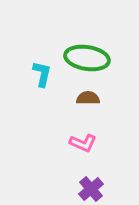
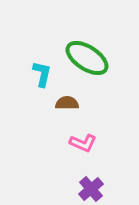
green ellipse: rotated 24 degrees clockwise
brown semicircle: moved 21 px left, 5 px down
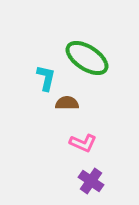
cyan L-shape: moved 4 px right, 4 px down
purple cross: moved 8 px up; rotated 15 degrees counterclockwise
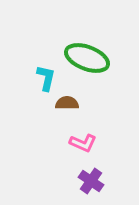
green ellipse: rotated 12 degrees counterclockwise
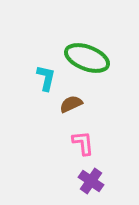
brown semicircle: moved 4 px right, 1 px down; rotated 25 degrees counterclockwise
pink L-shape: rotated 120 degrees counterclockwise
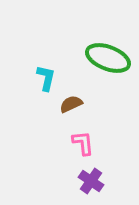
green ellipse: moved 21 px right
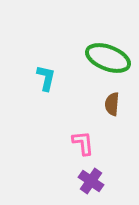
brown semicircle: moved 41 px right; rotated 60 degrees counterclockwise
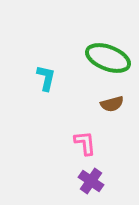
brown semicircle: rotated 110 degrees counterclockwise
pink L-shape: moved 2 px right
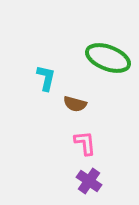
brown semicircle: moved 37 px left; rotated 30 degrees clockwise
purple cross: moved 2 px left
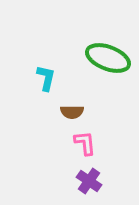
brown semicircle: moved 3 px left, 8 px down; rotated 15 degrees counterclockwise
